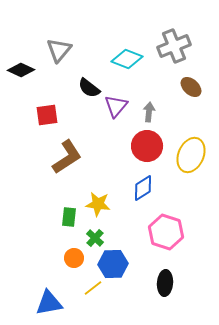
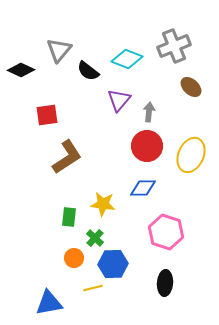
black semicircle: moved 1 px left, 17 px up
purple triangle: moved 3 px right, 6 px up
blue diamond: rotated 32 degrees clockwise
yellow star: moved 5 px right
yellow line: rotated 24 degrees clockwise
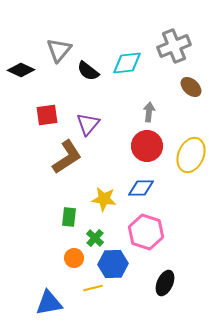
cyan diamond: moved 4 px down; rotated 28 degrees counterclockwise
purple triangle: moved 31 px left, 24 px down
blue diamond: moved 2 px left
yellow star: moved 1 px right, 5 px up
pink hexagon: moved 20 px left
black ellipse: rotated 20 degrees clockwise
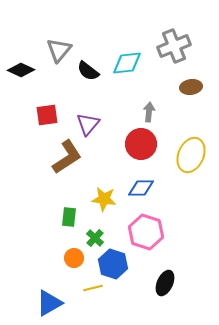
brown ellipse: rotated 50 degrees counterclockwise
red circle: moved 6 px left, 2 px up
blue hexagon: rotated 20 degrees clockwise
blue triangle: rotated 20 degrees counterclockwise
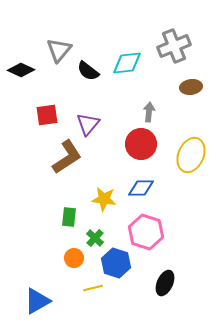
blue hexagon: moved 3 px right, 1 px up
blue triangle: moved 12 px left, 2 px up
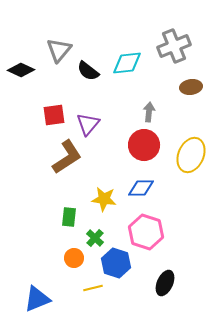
red square: moved 7 px right
red circle: moved 3 px right, 1 px down
blue triangle: moved 2 px up; rotated 8 degrees clockwise
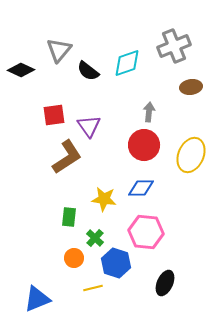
cyan diamond: rotated 12 degrees counterclockwise
purple triangle: moved 1 px right, 2 px down; rotated 15 degrees counterclockwise
pink hexagon: rotated 12 degrees counterclockwise
